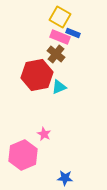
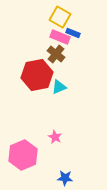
pink star: moved 11 px right, 3 px down
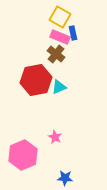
blue rectangle: rotated 56 degrees clockwise
red hexagon: moved 1 px left, 5 px down
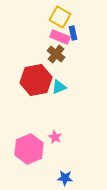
pink hexagon: moved 6 px right, 6 px up
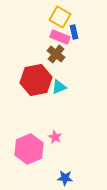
blue rectangle: moved 1 px right, 1 px up
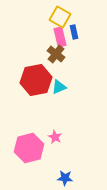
pink rectangle: rotated 54 degrees clockwise
pink hexagon: moved 1 px up; rotated 8 degrees clockwise
